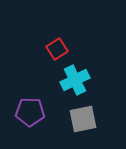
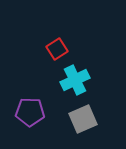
gray square: rotated 12 degrees counterclockwise
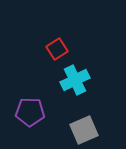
gray square: moved 1 px right, 11 px down
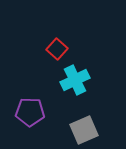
red square: rotated 15 degrees counterclockwise
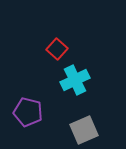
purple pentagon: moved 2 px left; rotated 12 degrees clockwise
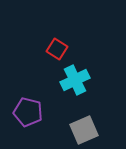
red square: rotated 10 degrees counterclockwise
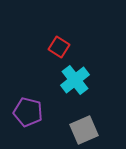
red square: moved 2 px right, 2 px up
cyan cross: rotated 12 degrees counterclockwise
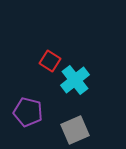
red square: moved 9 px left, 14 px down
gray square: moved 9 px left
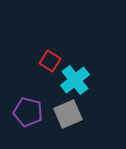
gray square: moved 7 px left, 16 px up
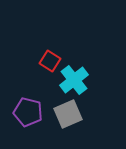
cyan cross: moved 1 px left
